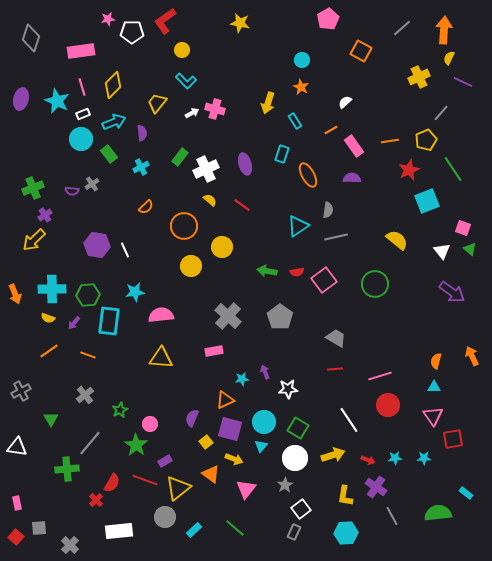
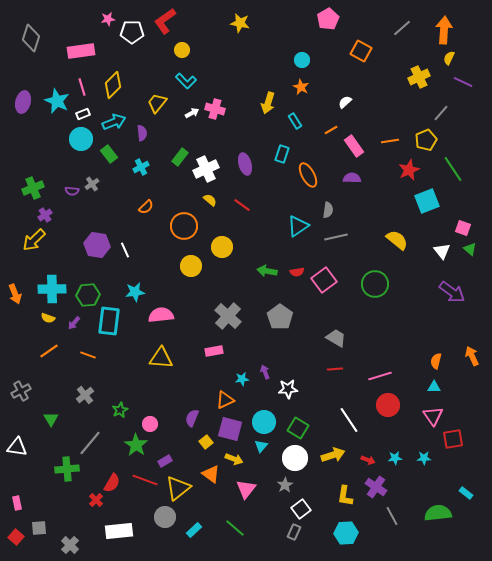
purple ellipse at (21, 99): moved 2 px right, 3 px down
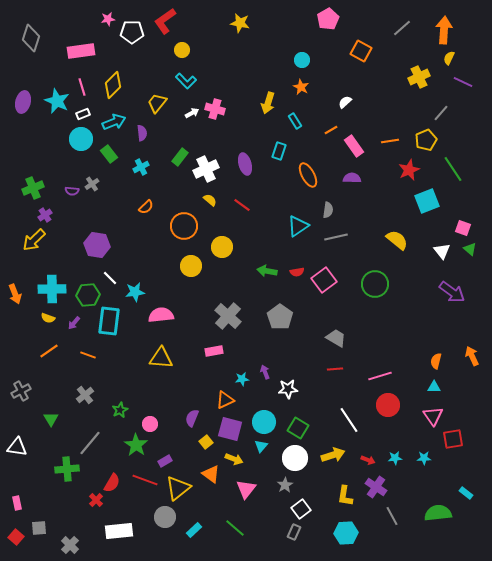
cyan rectangle at (282, 154): moved 3 px left, 3 px up
white line at (125, 250): moved 15 px left, 28 px down; rotated 21 degrees counterclockwise
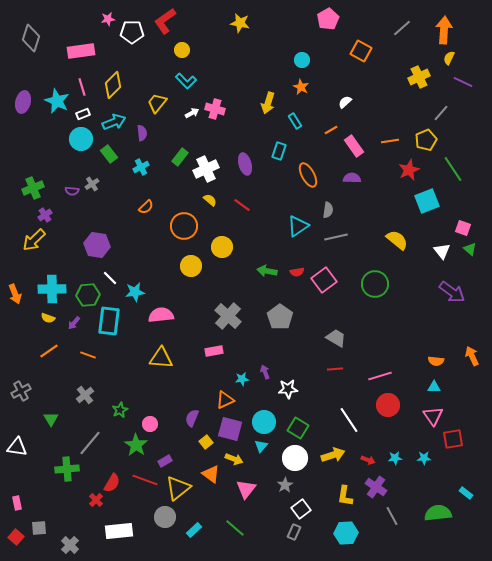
orange semicircle at (436, 361): rotated 98 degrees counterclockwise
